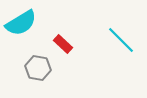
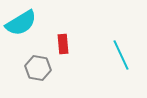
cyan line: moved 15 px down; rotated 20 degrees clockwise
red rectangle: rotated 42 degrees clockwise
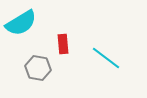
cyan line: moved 15 px left, 3 px down; rotated 28 degrees counterclockwise
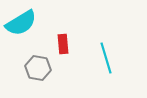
cyan line: rotated 36 degrees clockwise
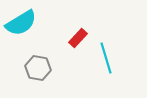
red rectangle: moved 15 px right, 6 px up; rotated 48 degrees clockwise
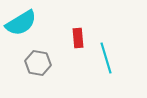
red rectangle: rotated 48 degrees counterclockwise
gray hexagon: moved 5 px up
